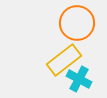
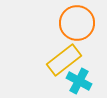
cyan cross: moved 2 px down
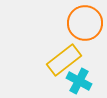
orange circle: moved 8 px right
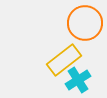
cyan cross: moved 1 px left, 1 px up; rotated 30 degrees clockwise
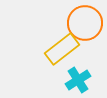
yellow rectangle: moved 2 px left, 11 px up
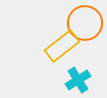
yellow rectangle: moved 3 px up
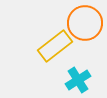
yellow rectangle: moved 7 px left
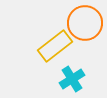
cyan cross: moved 6 px left, 1 px up
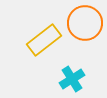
yellow rectangle: moved 11 px left, 6 px up
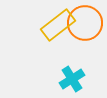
yellow rectangle: moved 14 px right, 15 px up
